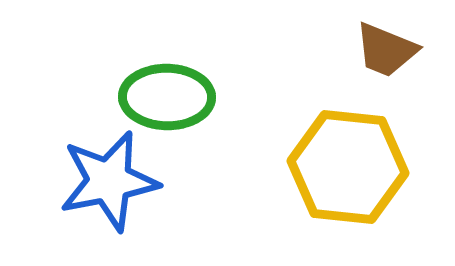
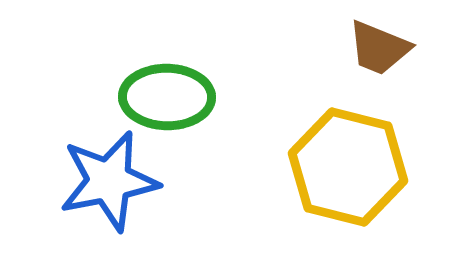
brown trapezoid: moved 7 px left, 2 px up
yellow hexagon: rotated 8 degrees clockwise
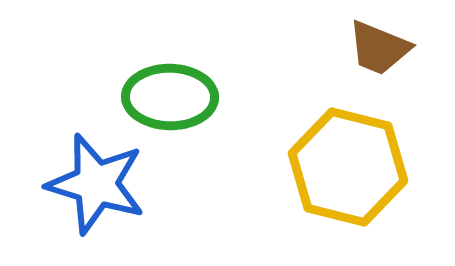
green ellipse: moved 3 px right
blue star: moved 13 px left, 3 px down; rotated 28 degrees clockwise
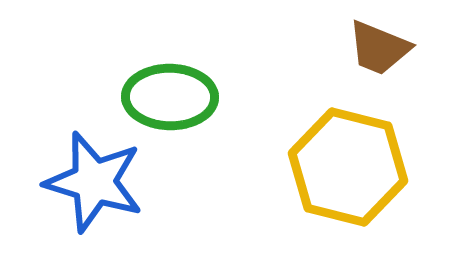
blue star: moved 2 px left, 2 px up
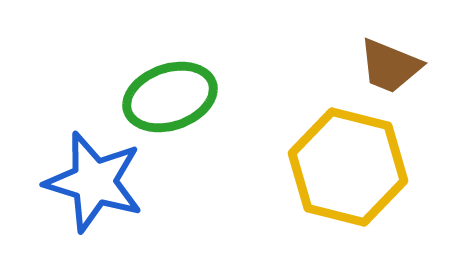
brown trapezoid: moved 11 px right, 18 px down
green ellipse: rotated 20 degrees counterclockwise
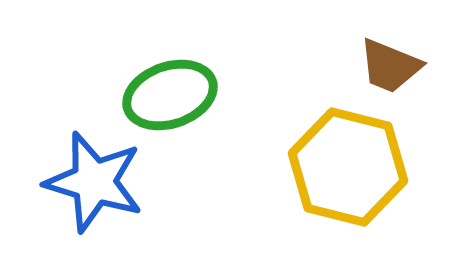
green ellipse: moved 2 px up
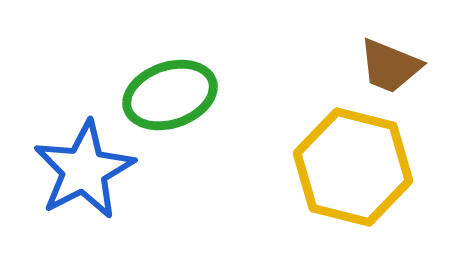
yellow hexagon: moved 5 px right
blue star: moved 10 px left, 12 px up; rotated 28 degrees clockwise
